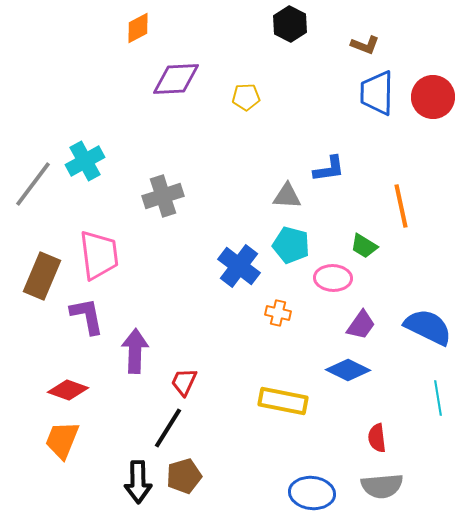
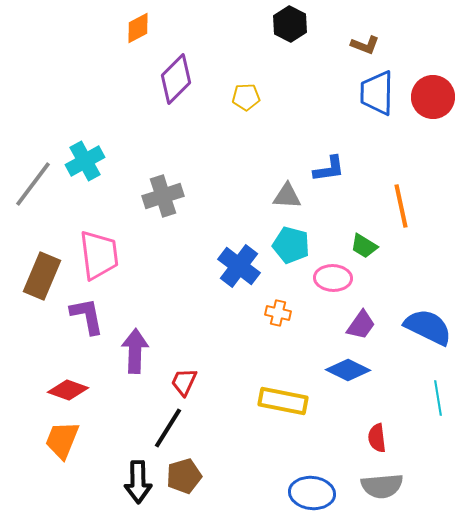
purple diamond: rotated 42 degrees counterclockwise
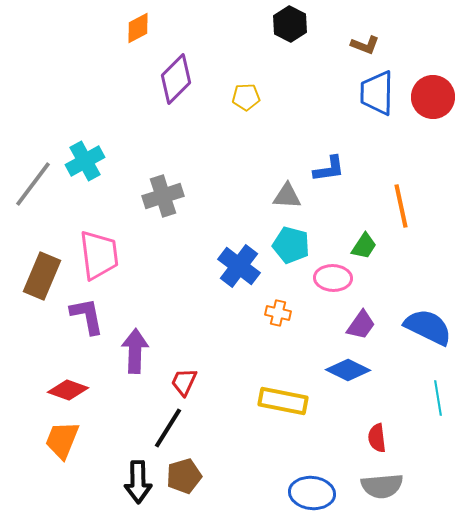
green trapezoid: rotated 88 degrees counterclockwise
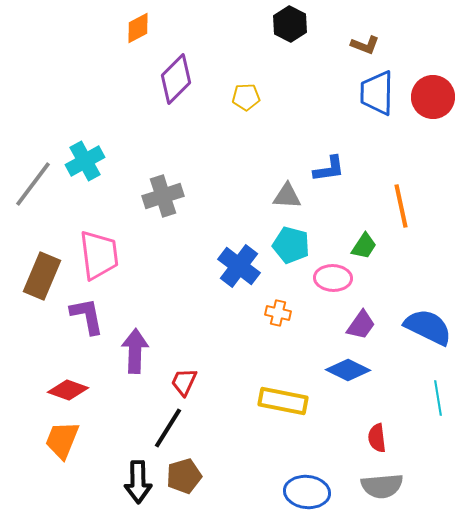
blue ellipse: moved 5 px left, 1 px up
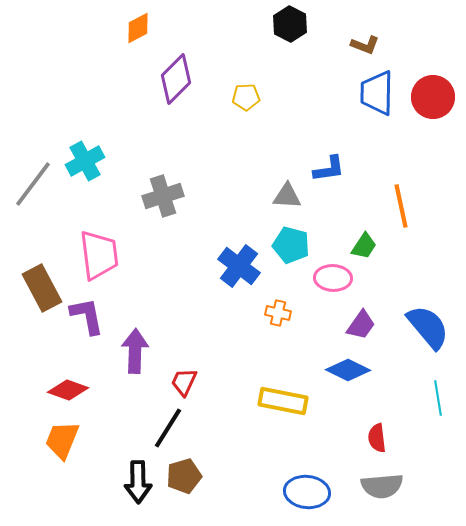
brown rectangle: moved 12 px down; rotated 51 degrees counterclockwise
blue semicircle: rotated 24 degrees clockwise
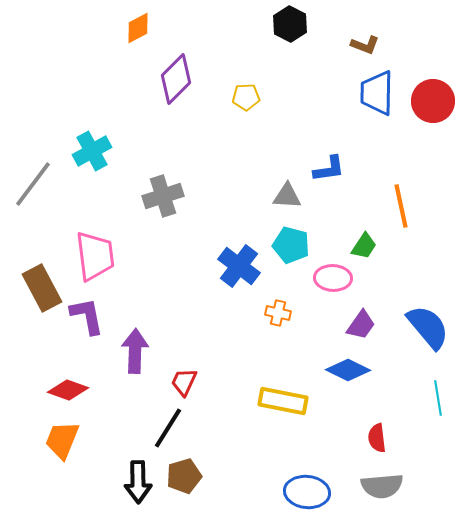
red circle: moved 4 px down
cyan cross: moved 7 px right, 10 px up
pink trapezoid: moved 4 px left, 1 px down
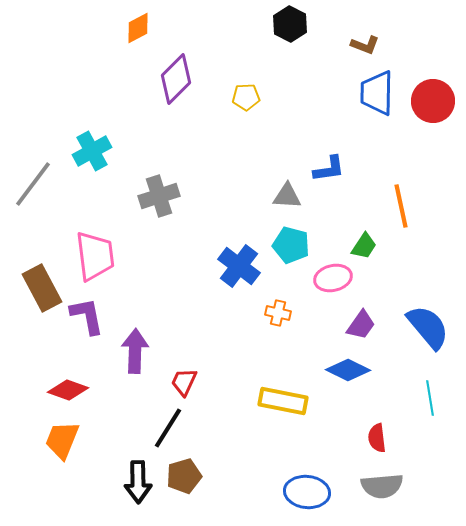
gray cross: moved 4 px left
pink ellipse: rotated 15 degrees counterclockwise
cyan line: moved 8 px left
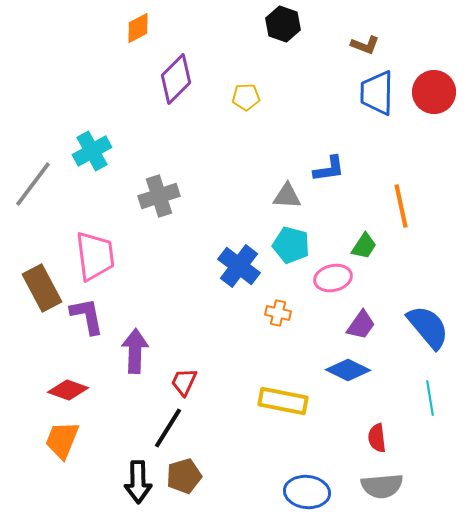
black hexagon: moved 7 px left; rotated 8 degrees counterclockwise
red circle: moved 1 px right, 9 px up
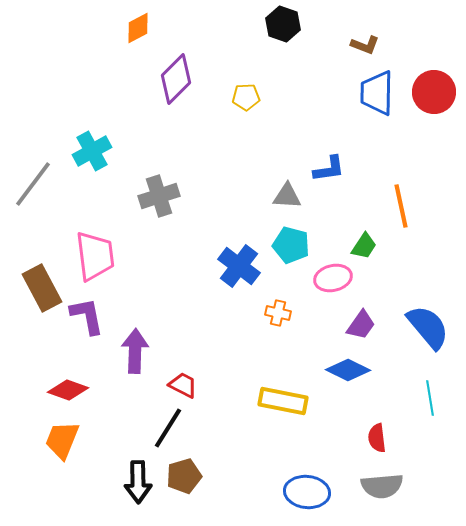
red trapezoid: moved 1 px left, 3 px down; rotated 92 degrees clockwise
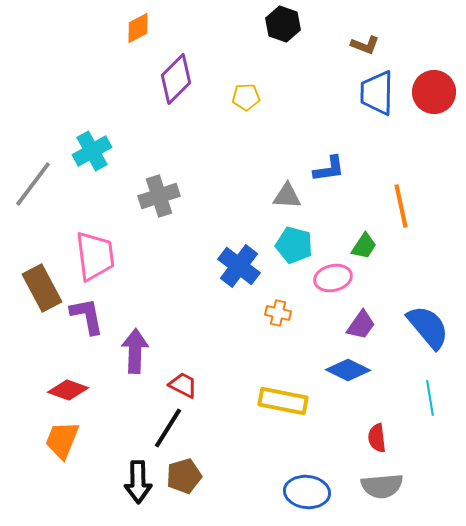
cyan pentagon: moved 3 px right
